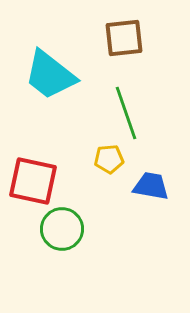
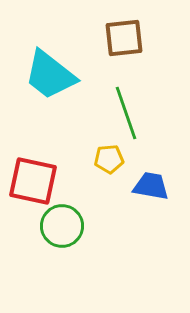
green circle: moved 3 px up
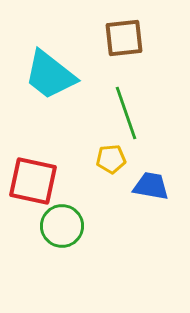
yellow pentagon: moved 2 px right
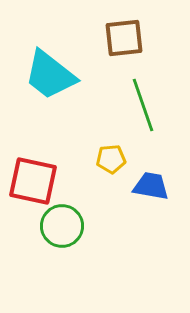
green line: moved 17 px right, 8 px up
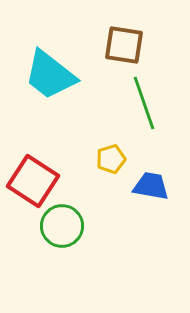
brown square: moved 7 px down; rotated 15 degrees clockwise
green line: moved 1 px right, 2 px up
yellow pentagon: rotated 12 degrees counterclockwise
red square: rotated 21 degrees clockwise
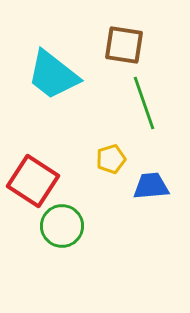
cyan trapezoid: moved 3 px right
blue trapezoid: rotated 15 degrees counterclockwise
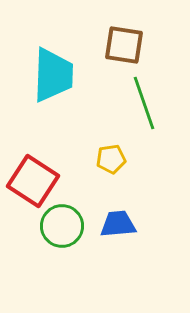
cyan trapezoid: rotated 126 degrees counterclockwise
yellow pentagon: rotated 8 degrees clockwise
blue trapezoid: moved 33 px left, 38 px down
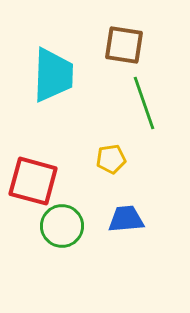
red square: rotated 18 degrees counterclockwise
blue trapezoid: moved 8 px right, 5 px up
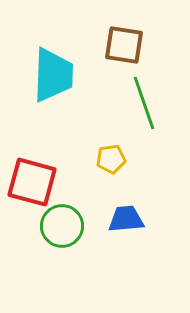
red square: moved 1 px left, 1 px down
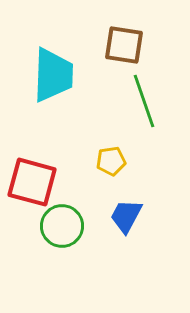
green line: moved 2 px up
yellow pentagon: moved 2 px down
blue trapezoid: moved 3 px up; rotated 57 degrees counterclockwise
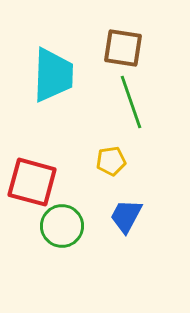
brown square: moved 1 px left, 3 px down
green line: moved 13 px left, 1 px down
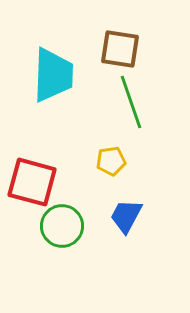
brown square: moved 3 px left, 1 px down
